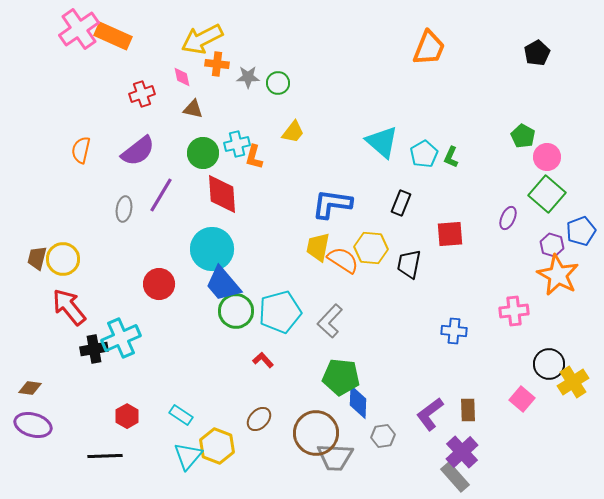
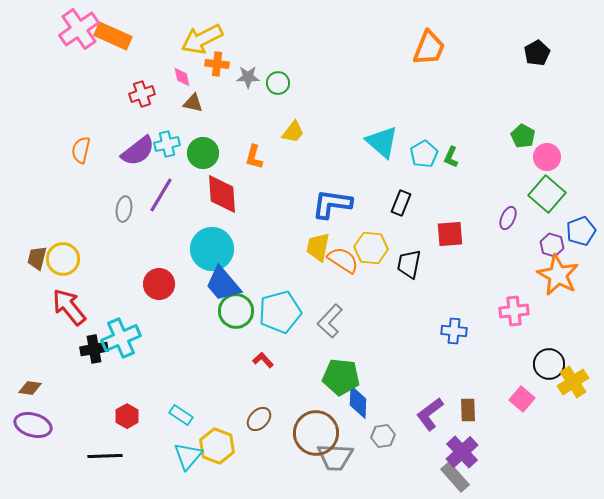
brown triangle at (193, 109): moved 6 px up
cyan cross at (237, 144): moved 70 px left
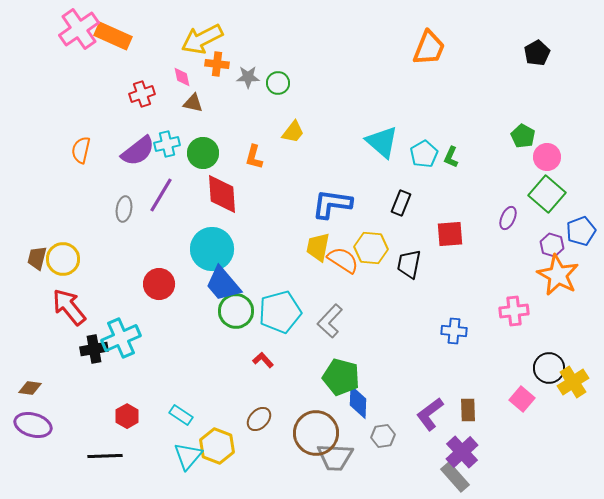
black circle at (549, 364): moved 4 px down
green pentagon at (341, 377): rotated 9 degrees clockwise
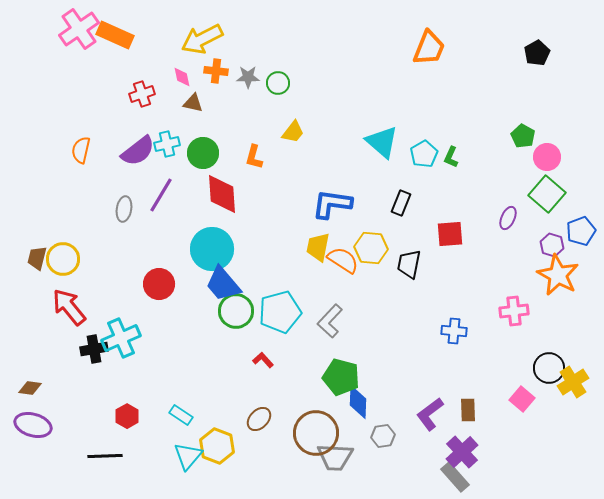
orange rectangle at (113, 36): moved 2 px right, 1 px up
orange cross at (217, 64): moved 1 px left, 7 px down
